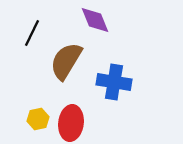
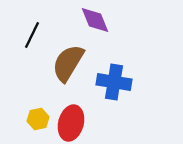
black line: moved 2 px down
brown semicircle: moved 2 px right, 2 px down
red ellipse: rotated 8 degrees clockwise
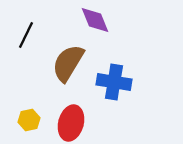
black line: moved 6 px left
yellow hexagon: moved 9 px left, 1 px down
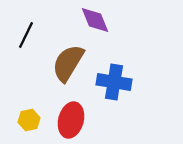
red ellipse: moved 3 px up
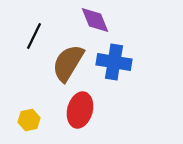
black line: moved 8 px right, 1 px down
blue cross: moved 20 px up
red ellipse: moved 9 px right, 10 px up
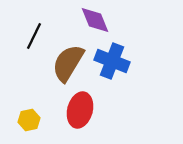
blue cross: moved 2 px left, 1 px up; rotated 12 degrees clockwise
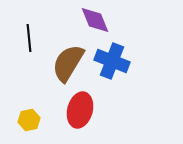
black line: moved 5 px left, 2 px down; rotated 32 degrees counterclockwise
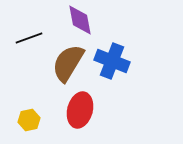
purple diamond: moved 15 px left; rotated 12 degrees clockwise
black line: rotated 76 degrees clockwise
